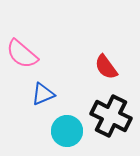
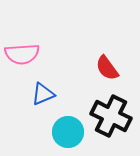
pink semicircle: rotated 44 degrees counterclockwise
red semicircle: moved 1 px right, 1 px down
cyan circle: moved 1 px right, 1 px down
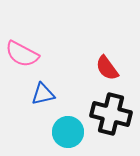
pink semicircle: rotated 32 degrees clockwise
blue triangle: rotated 10 degrees clockwise
black cross: moved 2 px up; rotated 12 degrees counterclockwise
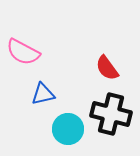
pink semicircle: moved 1 px right, 2 px up
cyan circle: moved 3 px up
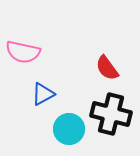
pink semicircle: rotated 16 degrees counterclockwise
blue triangle: rotated 15 degrees counterclockwise
cyan circle: moved 1 px right
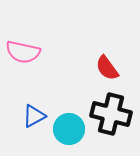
blue triangle: moved 9 px left, 22 px down
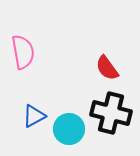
pink semicircle: rotated 112 degrees counterclockwise
black cross: moved 1 px up
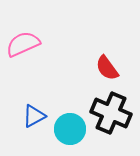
pink semicircle: moved 8 px up; rotated 104 degrees counterclockwise
black cross: rotated 9 degrees clockwise
cyan circle: moved 1 px right
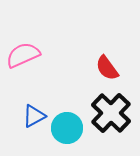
pink semicircle: moved 11 px down
black cross: rotated 21 degrees clockwise
cyan circle: moved 3 px left, 1 px up
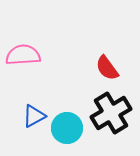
pink semicircle: rotated 20 degrees clockwise
black cross: rotated 15 degrees clockwise
